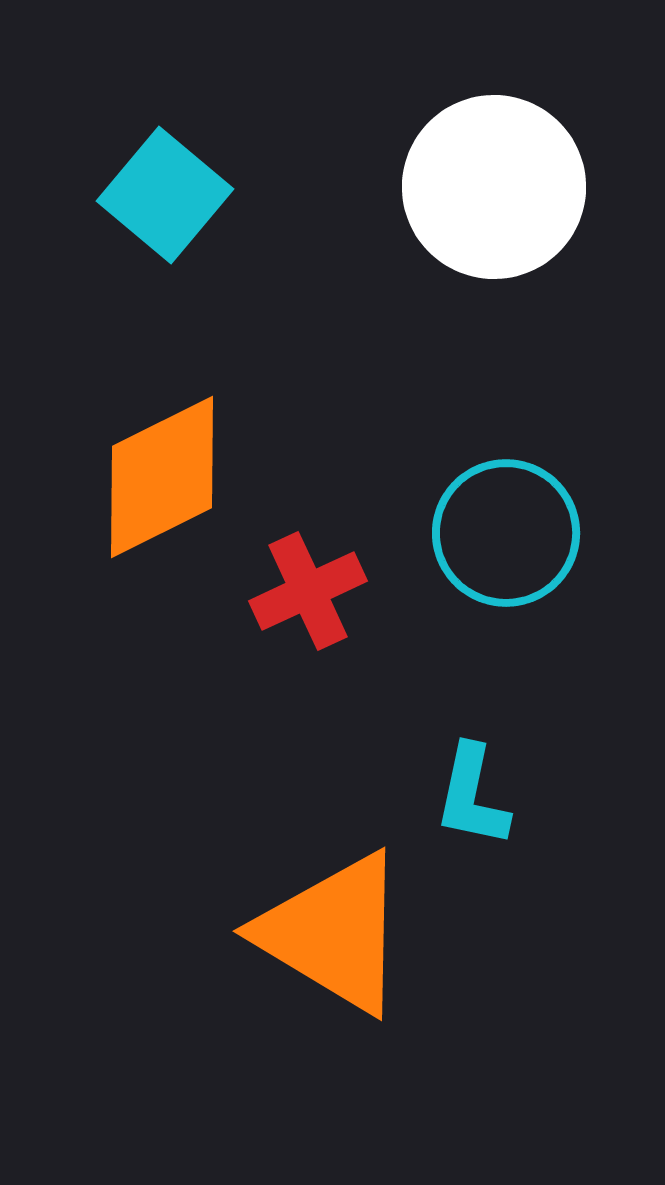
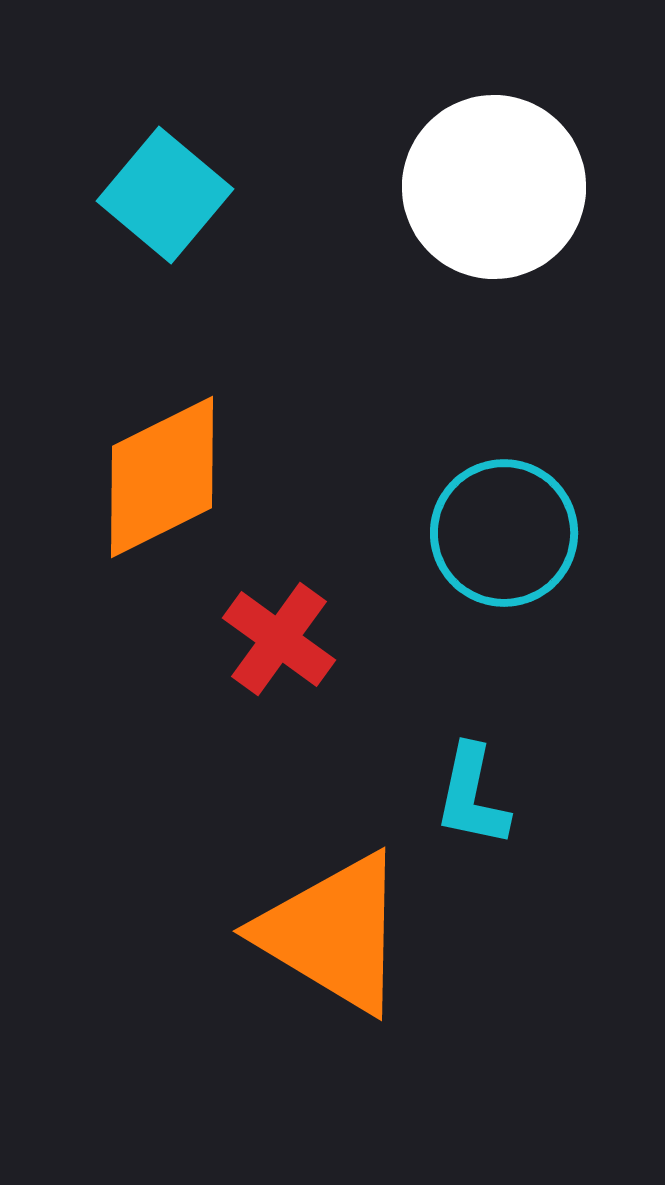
cyan circle: moved 2 px left
red cross: moved 29 px left, 48 px down; rotated 29 degrees counterclockwise
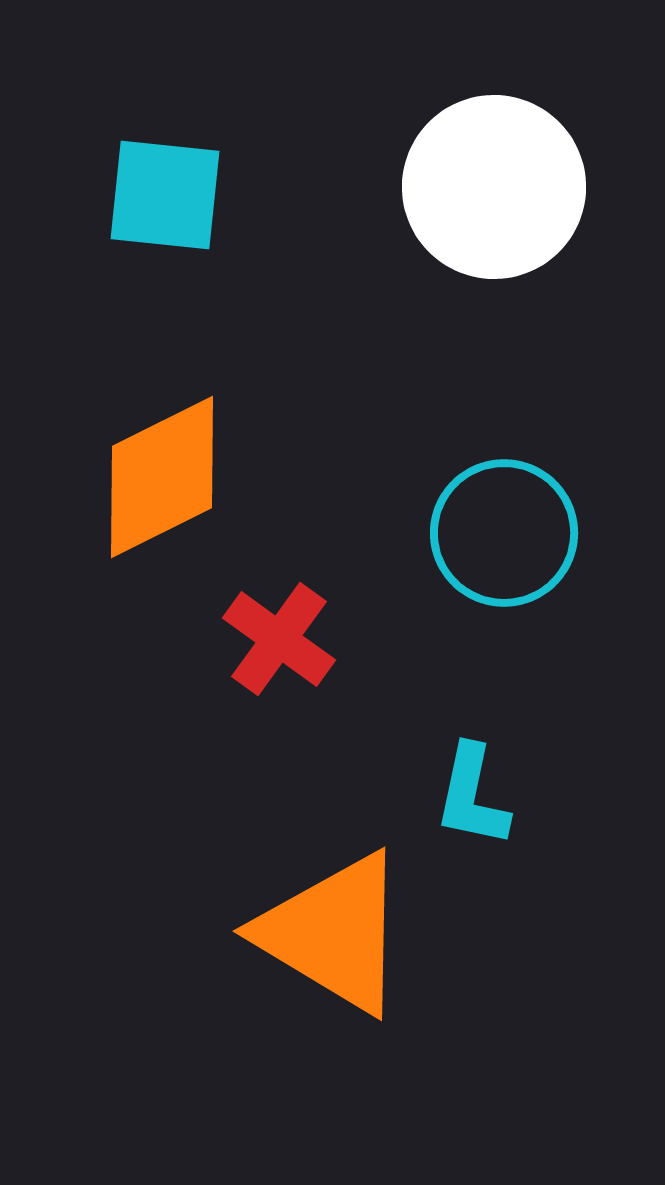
cyan square: rotated 34 degrees counterclockwise
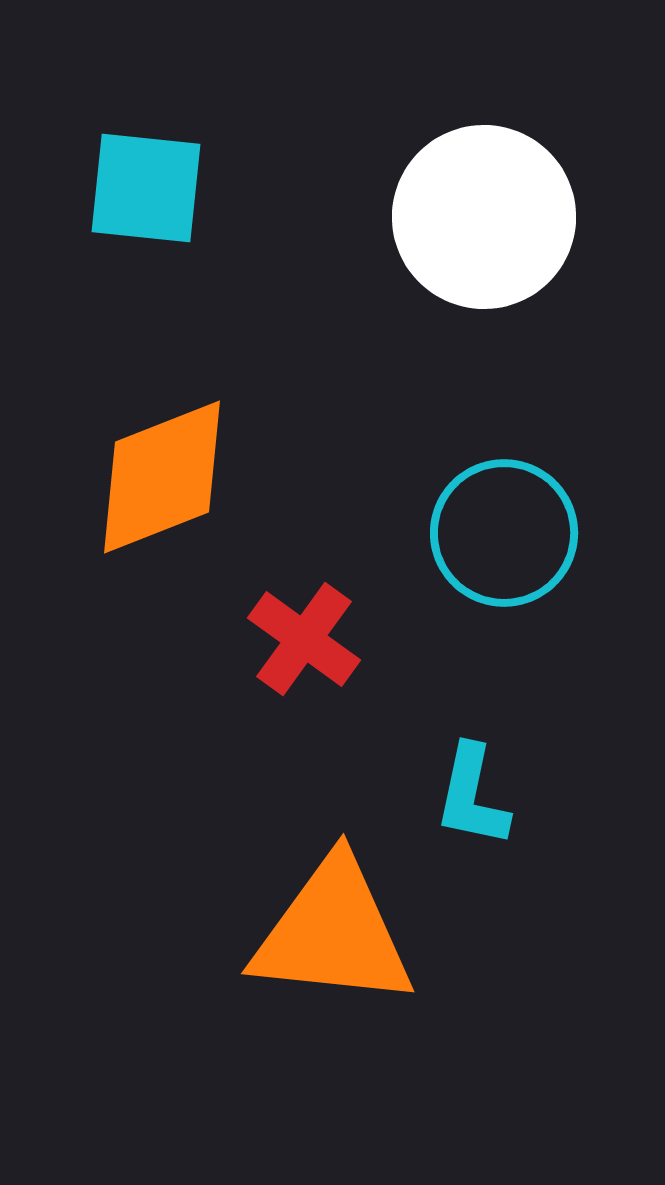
white circle: moved 10 px left, 30 px down
cyan square: moved 19 px left, 7 px up
orange diamond: rotated 5 degrees clockwise
red cross: moved 25 px right
orange triangle: rotated 25 degrees counterclockwise
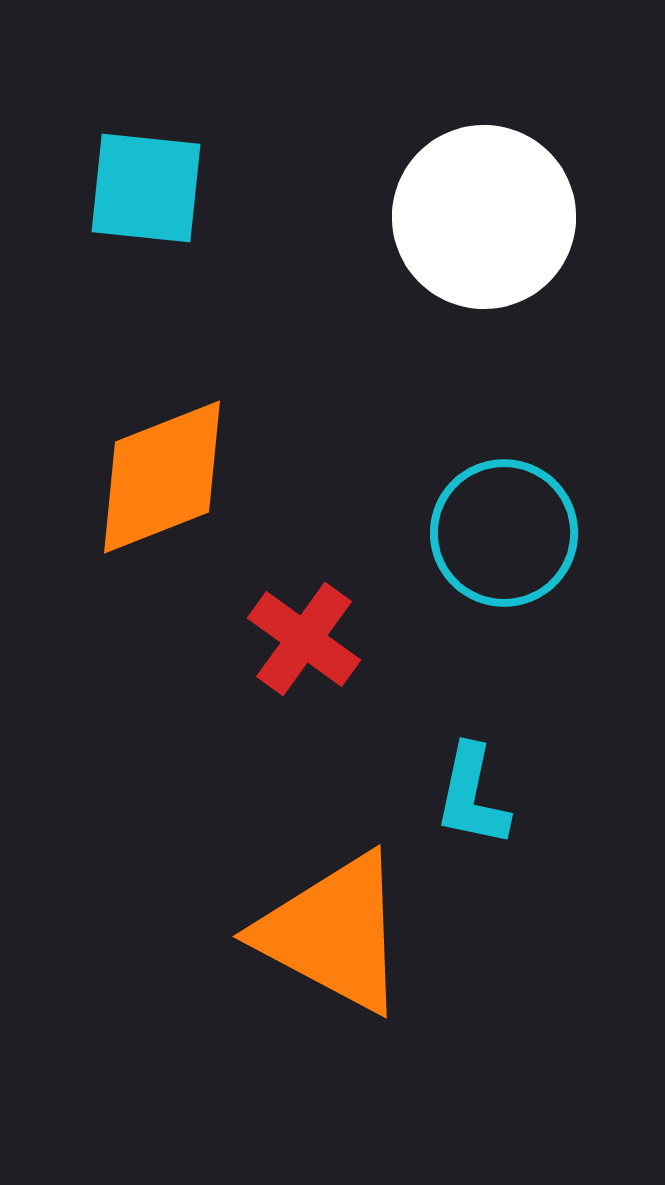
orange triangle: rotated 22 degrees clockwise
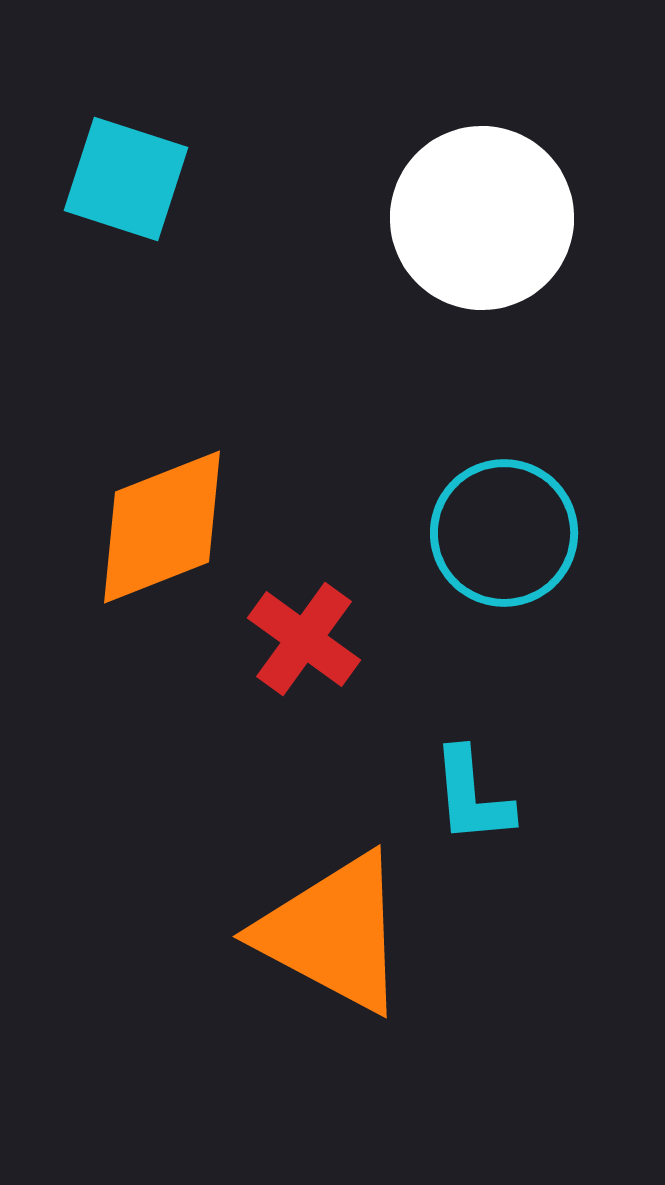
cyan square: moved 20 px left, 9 px up; rotated 12 degrees clockwise
white circle: moved 2 px left, 1 px down
orange diamond: moved 50 px down
cyan L-shape: rotated 17 degrees counterclockwise
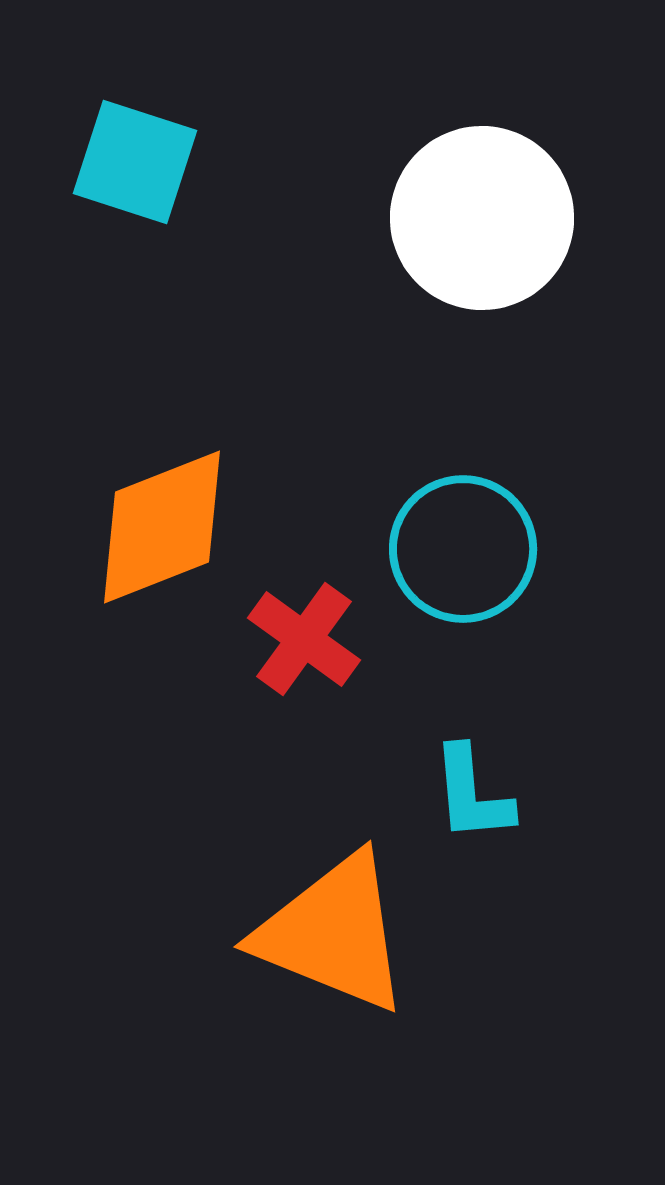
cyan square: moved 9 px right, 17 px up
cyan circle: moved 41 px left, 16 px down
cyan L-shape: moved 2 px up
orange triangle: rotated 6 degrees counterclockwise
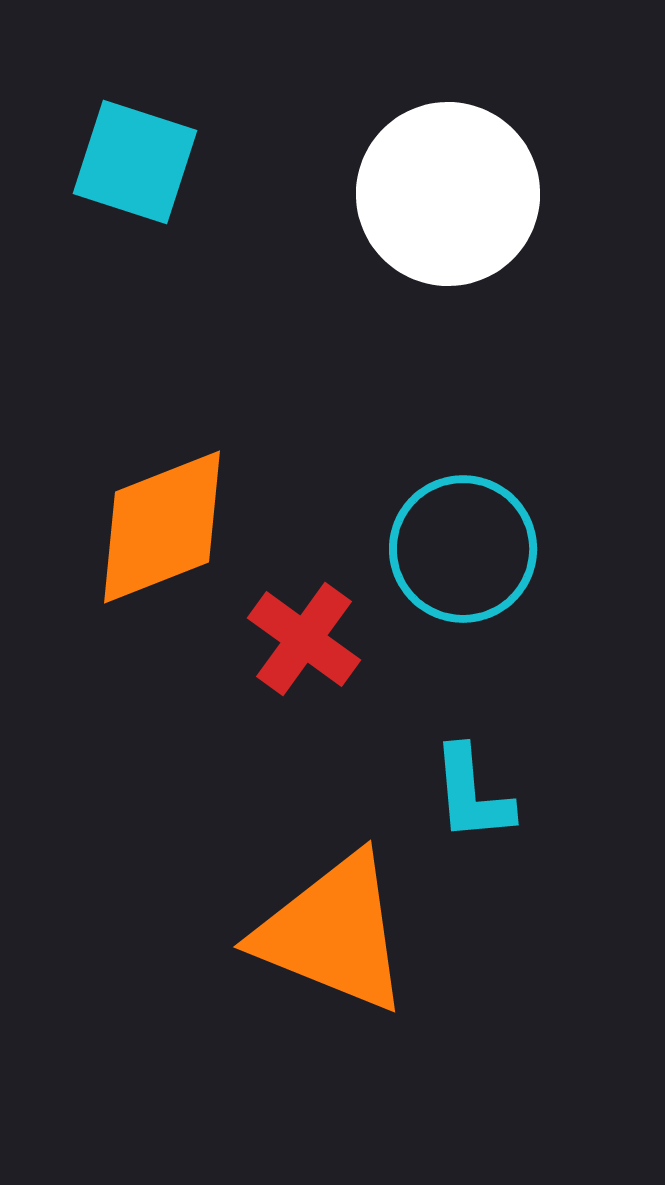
white circle: moved 34 px left, 24 px up
